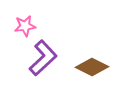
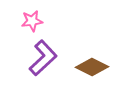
pink star: moved 7 px right, 5 px up
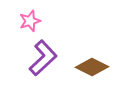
pink star: moved 2 px left; rotated 10 degrees counterclockwise
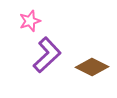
purple L-shape: moved 4 px right, 3 px up
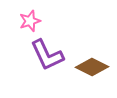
purple L-shape: rotated 108 degrees clockwise
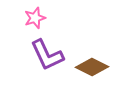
pink star: moved 5 px right, 3 px up
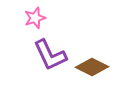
purple L-shape: moved 3 px right
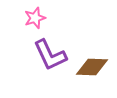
brown diamond: rotated 24 degrees counterclockwise
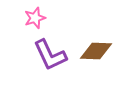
brown diamond: moved 4 px right, 16 px up
